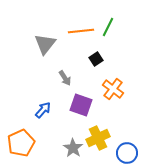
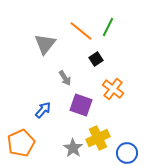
orange line: rotated 45 degrees clockwise
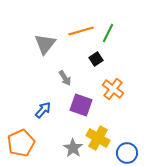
green line: moved 6 px down
orange line: rotated 55 degrees counterclockwise
yellow cross: rotated 35 degrees counterclockwise
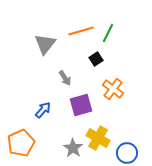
purple square: rotated 35 degrees counterclockwise
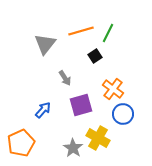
black square: moved 1 px left, 3 px up
blue circle: moved 4 px left, 39 px up
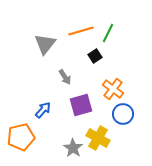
gray arrow: moved 1 px up
orange pentagon: moved 6 px up; rotated 12 degrees clockwise
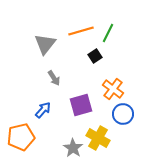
gray arrow: moved 11 px left, 1 px down
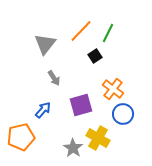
orange line: rotated 30 degrees counterclockwise
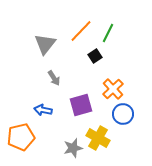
orange cross: rotated 10 degrees clockwise
blue arrow: rotated 120 degrees counterclockwise
gray star: rotated 24 degrees clockwise
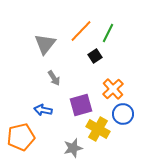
yellow cross: moved 9 px up
